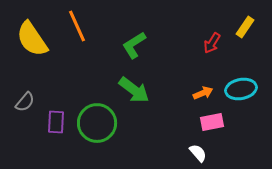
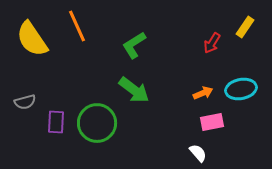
gray semicircle: rotated 35 degrees clockwise
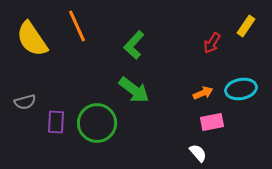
yellow rectangle: moved 1 px right, 1 px up
green L-shape: rotated 16 degrees counterclockwise
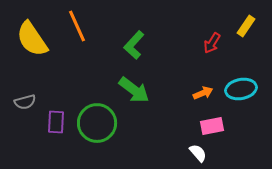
pink rectangle: moved 4 px down
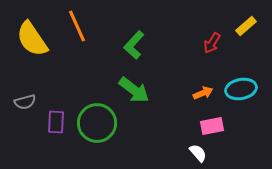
yellow rectangle: rotated 15 degrees clockwise
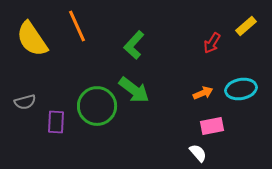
green circle: moved 17 px up
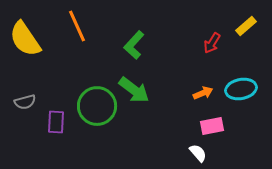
yellow semicircle: moved 7 px left
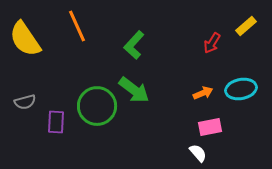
pink rectangle: moved 2 px left, 1 px down
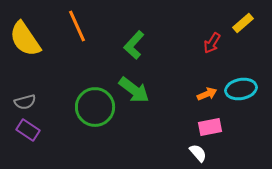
yellow rectangle: moved 3 px left, 3 px up
orange arrow: moved 4 px right, 1 px down
green circle: moved 2 px left, 1 px down
purple rectangle: moved 28 px left, 8 px down; rotated 60 degrees counterclockwise
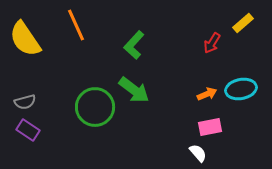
orange line: moved 1 px left, 1 px up
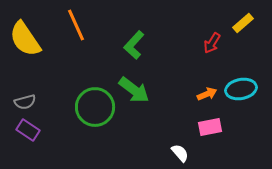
white semicircle: moved 18 px left
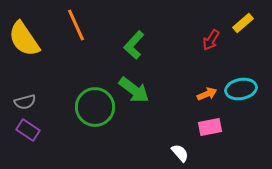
yellow semicircle: moved 1 px left
red arrow: moved 1 px left, 3 px up
